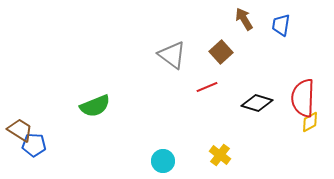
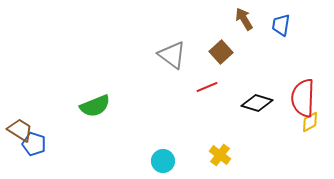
blue pentagon: moved 1 px up; rotated 15 degrees clockwise
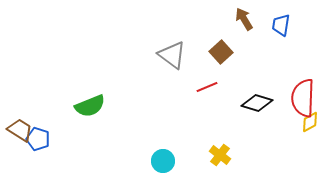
green semicircle: moved 5 px left
blue pentagon: moved 4 px right, 5 px up
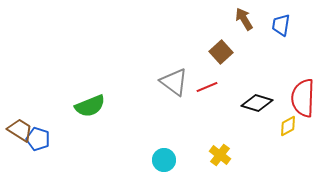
gray triangle: moved 2 px right, 27 px down
yellow diamond: moved 22 px left, 4 px down
cyan circle: moved 1 px right, 1 px up
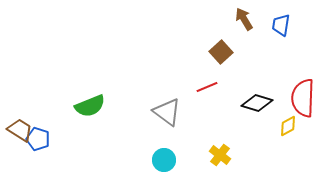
gray triangle: moved 7 px left, 30 px down
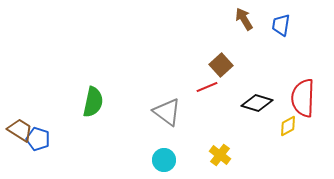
brown square: moved 13 px down
green semicircle: moved 3 px right, 4 px up; rotated 56 degrees counterclockwise
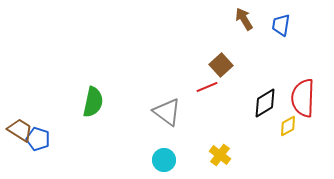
black diamond: moved 8 px right; rotated 48 degrees counterclockwise
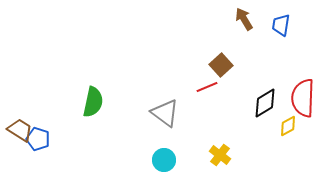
gray triangle: moved 2 px left, 1 px down
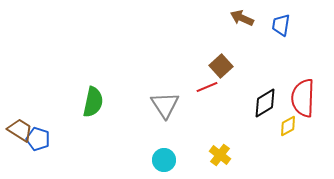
brown arrow: moved 2 px left, 1 px up; rotated 35 degrees counterclockwise
brown square: moved 1 px down
gray triangle: moved 8 px up; rotated 20 degrees clockwise
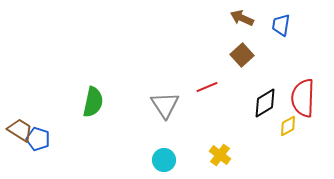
brown square: moved 21 px right, 11 px up
